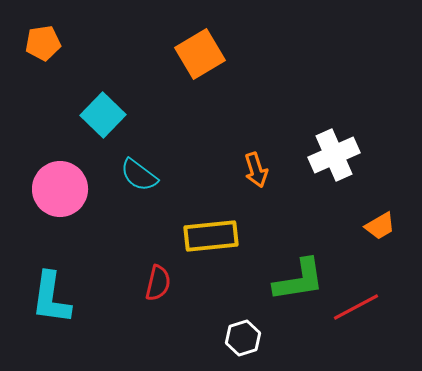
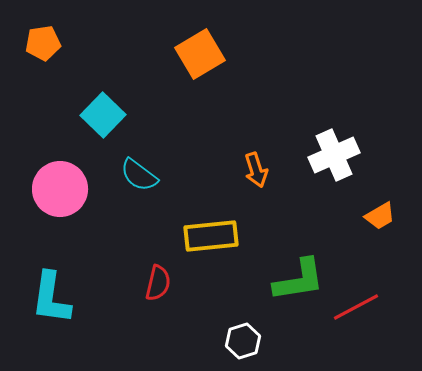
orange trapezoid: moved 10 px up
white hexagon: moved 3 px down
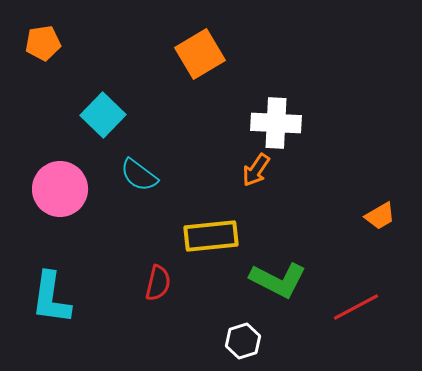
white cross: moved 58 px left, 32 px up; rotated 27 degrees clockwise
orange arrow: rotated 52 degrees clockwise
green L-shape: moved 21 px left; rotated 36 degrees clockwise
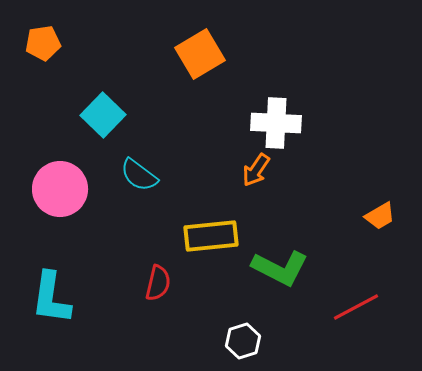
green L-shape: moved 2 px right, 12 px up
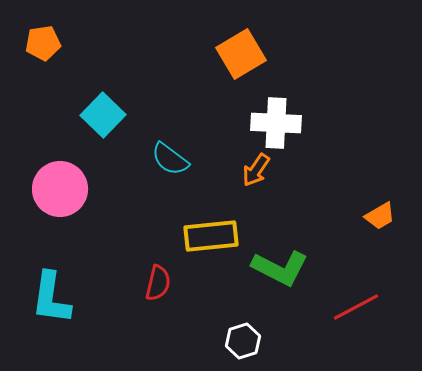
orange square: moved 41 px right
cyan semicircle: moved 31 px right, 16 px up
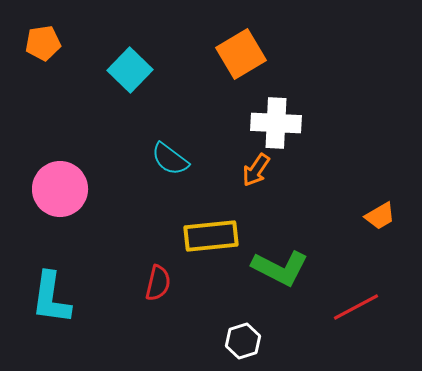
cyan square: moved 27 px right, 45 px up
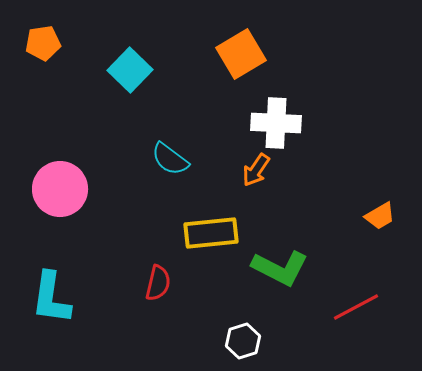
yellow rectangle: moved 3 px up
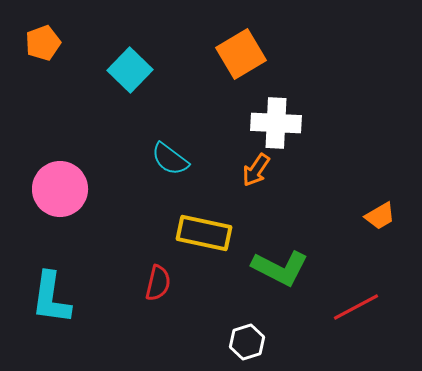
orange pentagon: rotated 12 degrees counterclockwise
yellow rectangle: moved 7 px left; rotated 18 degrees clockwise
white hexagon: moved 4 px right, 1 px down
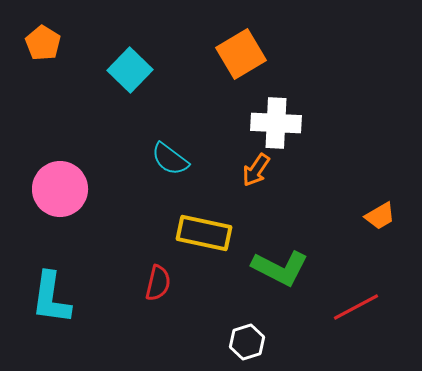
orange pentagon: rotated 20 degrees counterclockwise
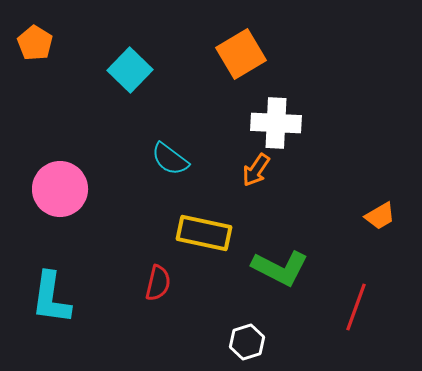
orange pentagon: moved 8 px left
red line: rotated 42 degrees counterclockwise
